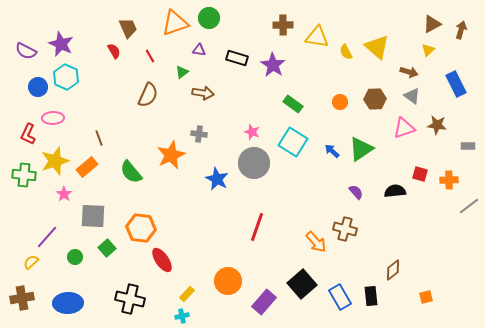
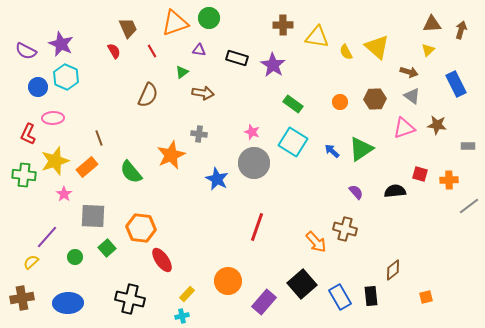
brown triangle at (432, 24): rotated 24 degrees clockwise
red line at (150, 56): moved 2 px right, 5 px up
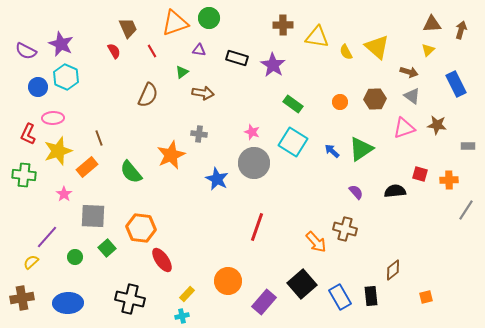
yellow star at (55, 161): moved 3 px right, 10 px up
gray line at (469, 206): moved 3 px left, 4 px down; rotated 20 degrees counterclockwise
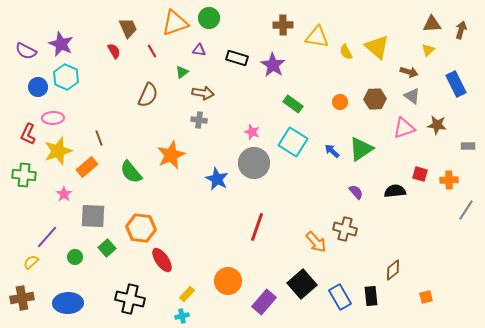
gray cross at (199, 134): moved 14 px up
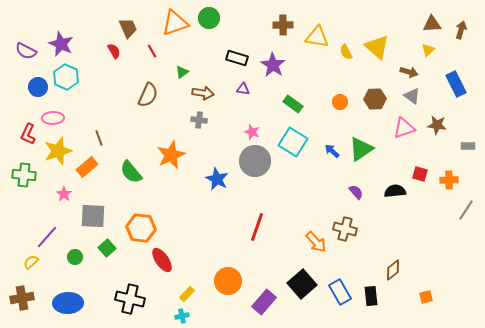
purple triangle at (199, 50): moved 44 px right, 39 px down
gray circle at (254, 163): moved 1 px right, 2 px up
blue rectangle at (340, 297): moved 5 px up
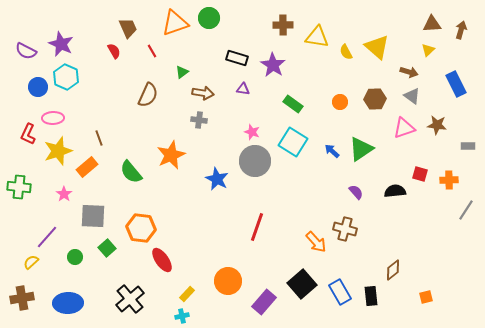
green cross at (24, 175): moved 5 px left, 12 px down
black cross at (130, 299): rotated 36 degrees clockwise
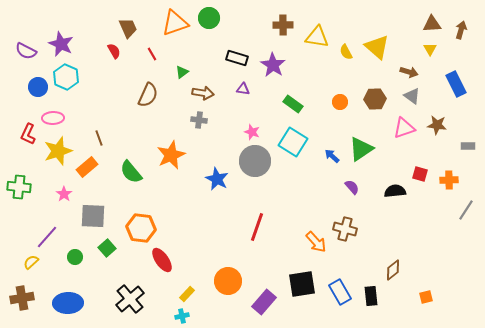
yellow triangle at (428, 50): moved 2 px right, 1 px up; rotated 16 degrees counterclockwise
red line at (152, 51): moved 3 px down
blue arrow at (332, 151): moved 5 px down
purple semicircle at (356, 192): moved 4 px left, 5 px up
black square at (302, 284): rotated 32 degrees clockwise
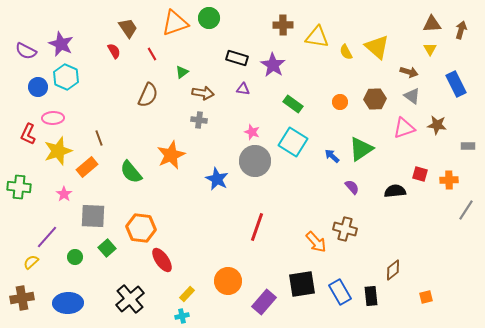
brown trapezoid at (128, 28): rotated 10 degrees counterclockwise
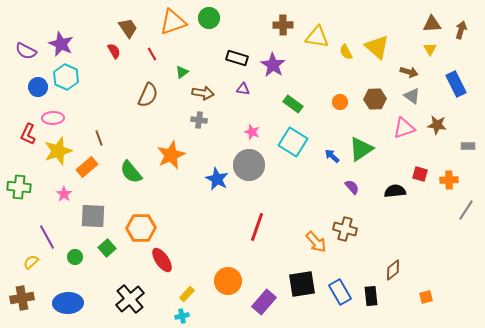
orange triangle at (175, 23): moved 2 px left, 1 px up
gray circle at (255, 161): moved 6 px left, 4 px down
orange hexagon at (141, 228): rotated 8 degrees counterclockwise
purple line at (47, 237): rotated 70 degrees counterclockwise
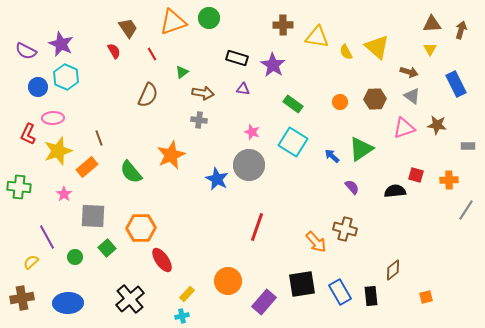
red square at (420, 174): moved 4 px left, 1 px down
